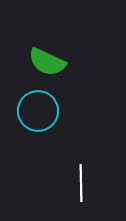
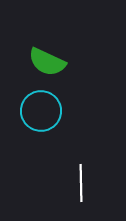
cyan circle: moved 3 px right
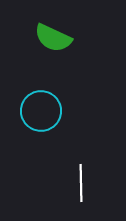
green semicircle: moved 6 px right, 24 px up
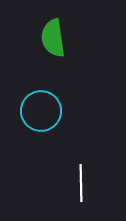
green semicircle: rotated 57 degrees clockwise
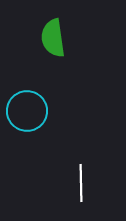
cyan circle: moved 14 px left
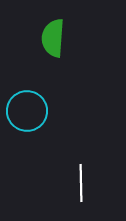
green semicircle: rotated 12 degrees clockwise
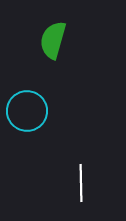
green semicircle: moved 2 px down; rotated 12 degrees clockwise
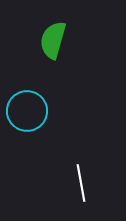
white line: rotated 9 degrees counterclockwise
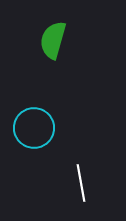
cyan circle: moved 7 px right, 17 px down
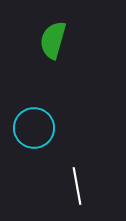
white line: moved 4 px left, 3 px down
